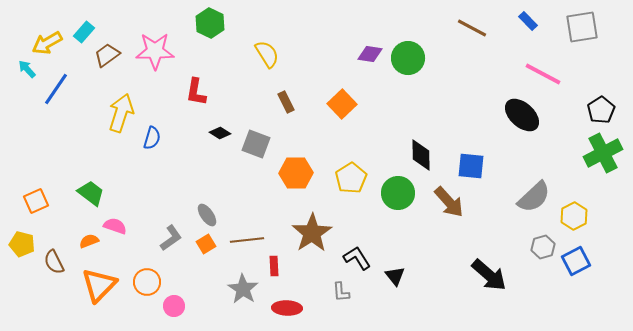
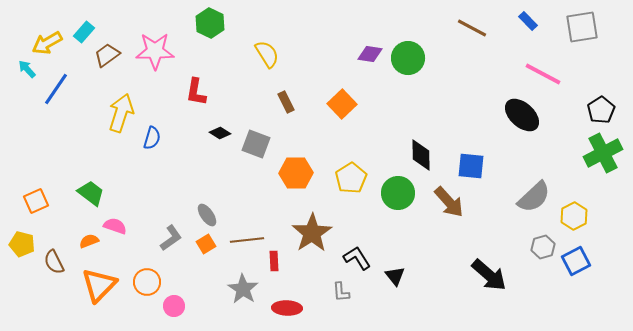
red rectangle at (274, 266): moved 5 px up
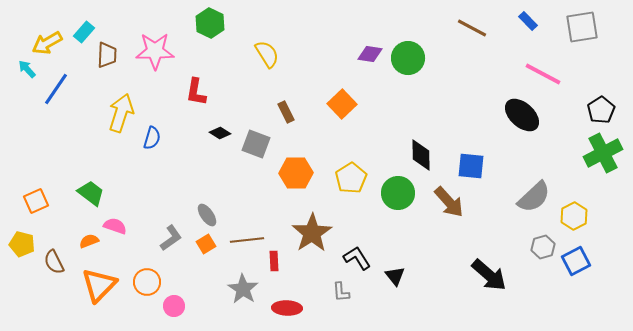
brown trapezoid at (107, 55): rotated 128 degrees clockwise
brown rectangle at (286, 102): moved 10 px down
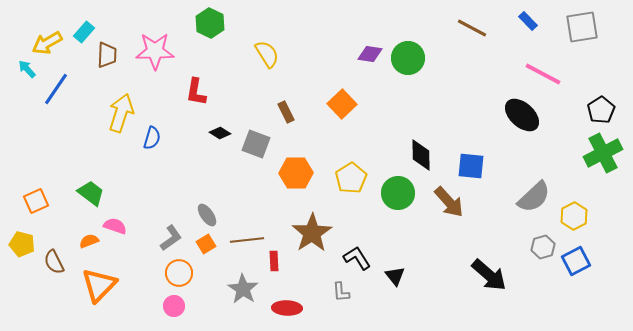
orange circle at (147, 282): moved 32 px right, 9 px up
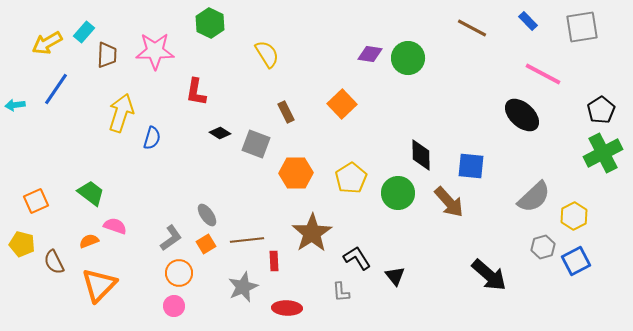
cyan arrow at (27, 69): moved 12 px left, 36 px down; rotated 54 degrees counterclockwise
gray star at (243, 289): moved 2 px up; rotated 16 degrees clockwise
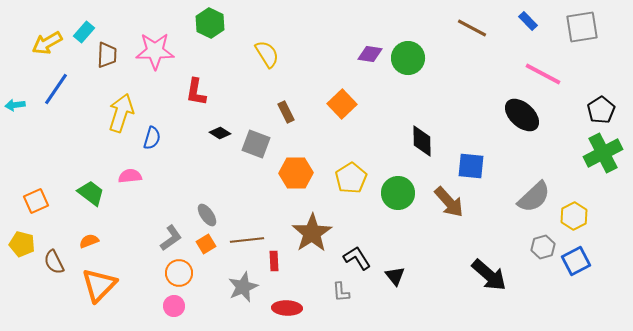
black diamond at (421, 155): moved 1 px right, 14 px up
pink semicircle at (115, 226): moved 15 px right, 50 px up; rotated 25 degrees counterclockwise
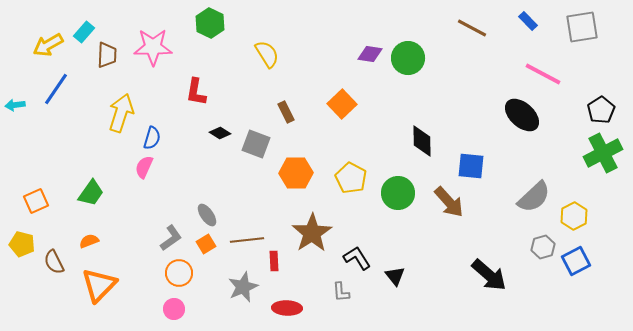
yellow arrow at (47, 43): moved 1 px right, 2 px down
pink star at (155, 51): moved 2 px left, 4 px up
pink semicircle at (130, 176): moved 14 px right, 9 px up; rotated 60 degrees counterclockwise
yellow pentagon at (351, 178): rotated 12 degrees counterclockwise
green trapezoid at (91, 193): rotated 88 degrees clockwise
pink circle at (174, 306): moved 3 px down
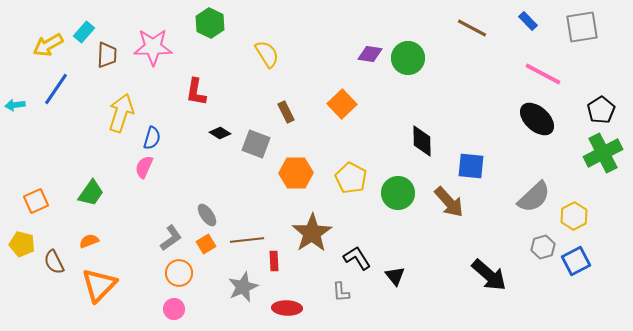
black ellipse at (522, 115): moved 15 px right, 4 px down
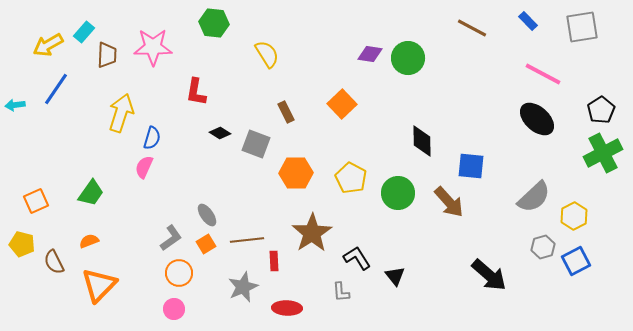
green hexagon at (210, 23): moved 4 px right; rotated 20 degrees counterclockwise
